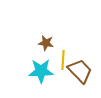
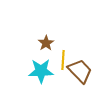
brown star: rotated 28 degrees clockwise
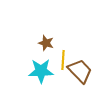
brown star: rotated 21 degrees counterclockwise
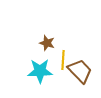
brown star: moved 1 px right
cyan star: moved 1 px left
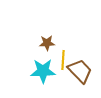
brown star: rotated 21 degrees counterclockwise
cyan star: moved 3 px right
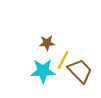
yellow line: rotated 24 degrees clockwise
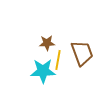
yellow line: moved 5 px left; rotated 18 degrees counterclockwise
brown trapezoid: moved 2 px right, 18 px up; rotated 24 degrees clockwise
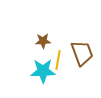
brown star: moved 4 px left, 2 px up
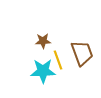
yellow line: rotated 30 degrees counterclockwise
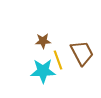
brown trapezoid: rotated 8 degrees counterclockwise
